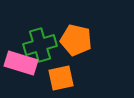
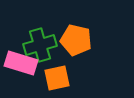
orange square: moved 4 px left
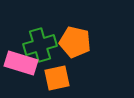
orange pentagon: moved 1 px left, 2 px down
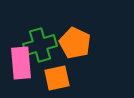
orange pentagon: moved 1 px down; rotated 12 degrees clockwise
pink rectangle: rotated 68 degrees clockwise
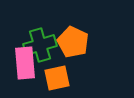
orange pentagon: moved 2 px left, 1 px up
pink rectangle: moved 4 px right
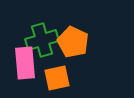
green cross: moved 2 px right, 5 px up
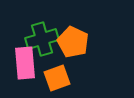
green cross: moved 1 px up
orange square: rotated 8 degrees counterclockwise
